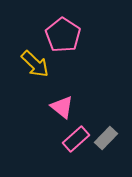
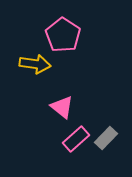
yellow arrow: rotated 36 degrees counterclockwise
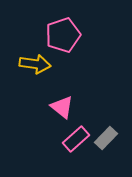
pink pentagon: rotated 20 degrees clockwise
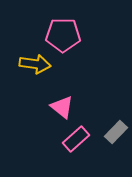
pink pentagon: rotated 20 degrees clockwise
gray rectangle: moved 10 px right, 6 px up
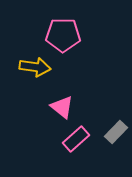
yellow arrow: moved 3 px down
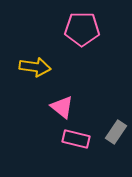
pink pentagon: moved 19 px right, 6 px up
gray rectangle: rotated 10 degrees counterclockwise
pink rectangle: rotated 56 degrees clockwise
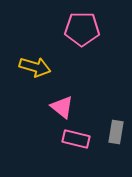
yellow arrow: rotated 8 degrees clockwise
gray rectangle: rotated 25 degrees counterclockwise
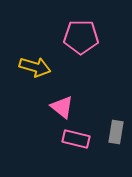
pink pentagon: moved 1 px left, 8 px down
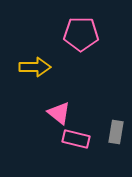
pink pentagon: moved 3 px up
yellow arrow: rotated 16 degrees counterclockwise
pink triangle: moved 3 px left, 6 px down
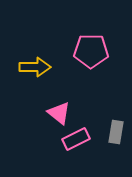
pink pentagon: moved 10 px right, 17 px down
pink rectangle: rotated 40 degrees counterclockwise
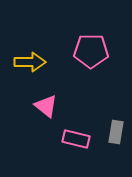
yellow arrow: moved 5 px left, 5 px up
pink triangle: moved 13 px left, 7 px up
pink rectangle: rotated 40 degrees clockwise
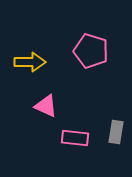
pink pentagon: rotated 16 degrees clockwise
pink triangle: rotated 15 degrees counterclockwise
pink rectangle: moved 1 px left, 1 px up; rotated 8 degrees counterclockwise
